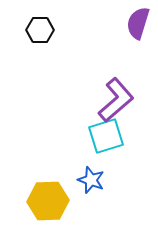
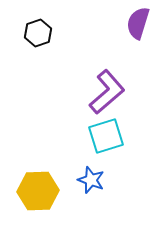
black hexagon: moved 2 px left, 3 px down; rotated 20 degrees counterclockwise
purple L-shape: moved 9 px left, 8 px up
yellow hexagon: moved 10 px left, 10 px up
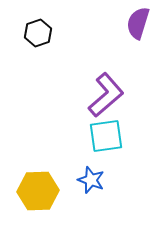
purple L-shape: moved 1 px left, 3 px down
cyan square: rotated 9 degrees clockwise
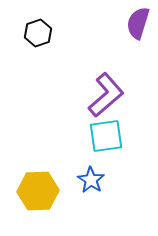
blue star: rotated 12 degrees clockwise
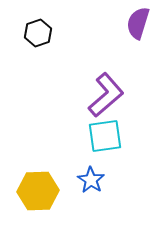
cyan square: moved 1 px left
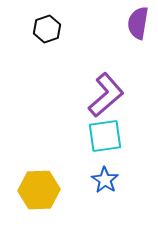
purple semicircle: rotated 8 degrees counterclockwise
black hexagon: moved 9 px right, 4 px up
blue star: moved 14 px right
yellow hexagon: moved 1 px right, 1 px up
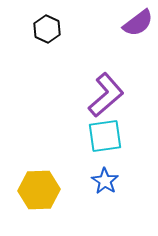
purple semicircle: rotated 136 degrees counterclockwise
black hexagon: rotated 16 degrees counterclockwise
blue star: moved 1 px down
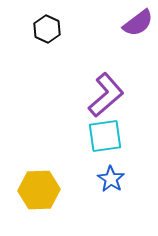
blue star: moved 6 px right, 2 px up
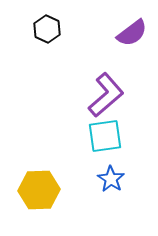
purple semicircle: moved 6 px left, 10 px down
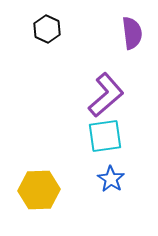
purple semicircle: rotated 60 degrees counterclockwise
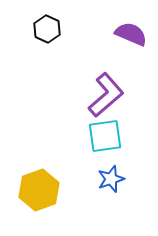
purple semicircle: moved 1 px left, 1 px down; rotated 60 degrees counterclockwise
blue star: rotated 20 degrees clockwise
yellow hexagon: rotated 18 degrees counterclockwise
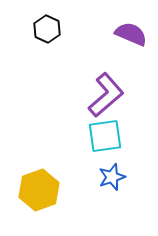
blue star: moved 1 px right, 2 px up
